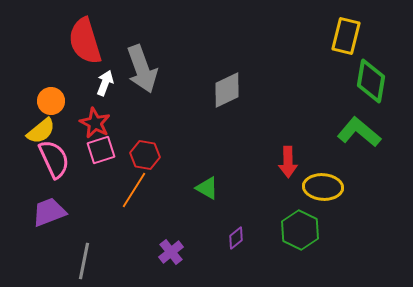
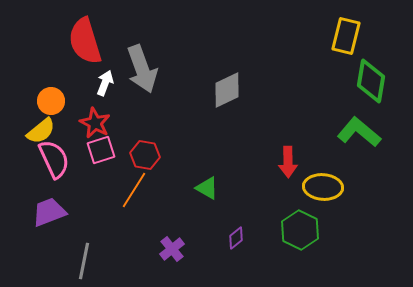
purple cross: moved 1 px right, 3 px up
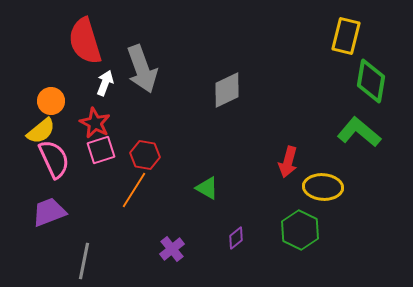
red arrow: rotated 16 degrees clockwise
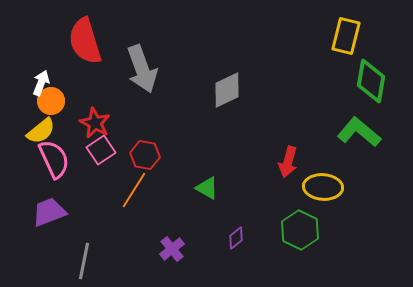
white arrow: moved 64 px left
pink square: rotated 16 degrees counterclockwise
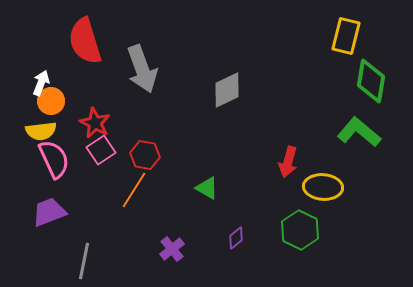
yellow semicircle: rotated 32 degrees clockwise
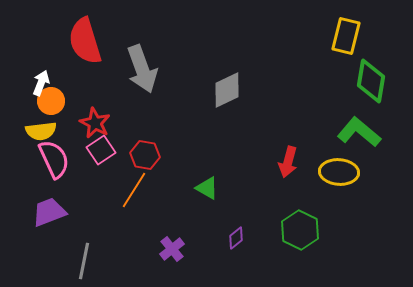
yellow ellipse: moved 16 px right, 15 px up
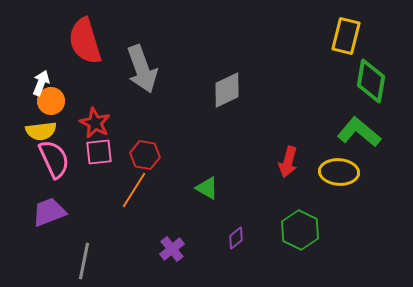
pink square: moved 2 px left, 2 px down; rotated 28 degrees clockwise
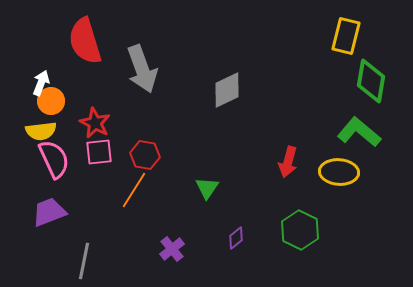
green triangle: rotated 35 degrees clockwise
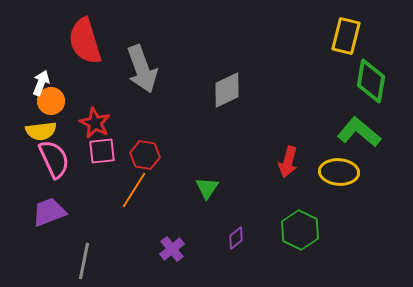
pink square: moved 3 px right, 1 px up
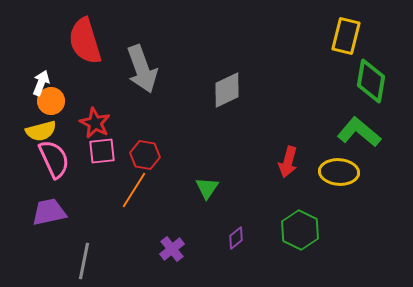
yellow semicircle: rotated 8 degrees counterclockwise
purple trapezoid: rotated 9 degrees clockwise
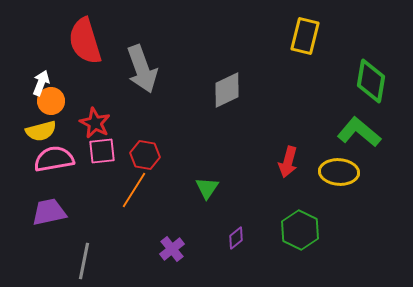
yellow rectangle: moved 41 px left
pink semicircle: rotated 75 degrees counterclockwise
